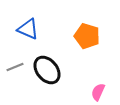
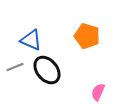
blue triangle: moved 3 px right, 11 px down
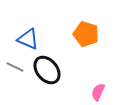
orange pentagon: moved 1 px left, 2 px up
blue triangle: moved 3 px left, 1 px up
gray line: rotated 48 degrees clockwise
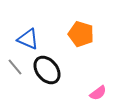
orange pentagon: moved 5 px left
gray line: rotated 24 degrees clockwise
pink semicircle: moved 1 px down; rotated 150 degrees counterclockwise
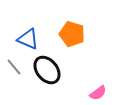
orange pentagon: moved 9 px left
gray line: moved 1 px left
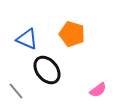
blue triangle: moved 1 px left
gray line: moved 2 px right, 24 px down
pink semicircle: moved 3 px up
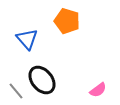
orange pentagon: moved 5 px left, 13 px up
blue triangle: rotated 25 degrees clockwise
black ellipse: moved 5 px left, 10 px down
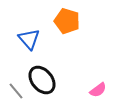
blue triangle: moved 2 px right
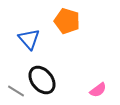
gray line: rotated 18 degrees counterclockwise
